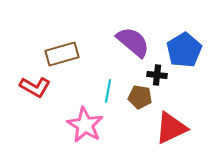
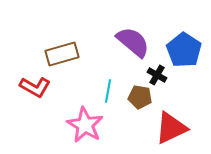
blue pentagon: rotated 8 degrees counterclockwise
black cross: rotated 24 degrees clockwise
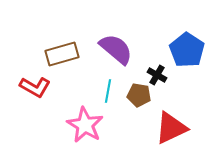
purple semicircle: moved 17 px left, 7 px down
blue pentagon: moved 3 px right
brown pentagon: moved 1 px left, 2 px up
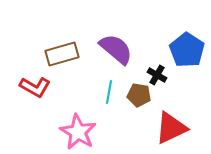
cyan line: moved 1 px right, 1 px down
pink star: moved 7 px left, 7 px down
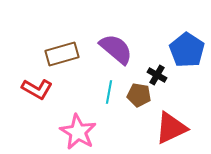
red L-shape: moved 2 px right, 2 px down
